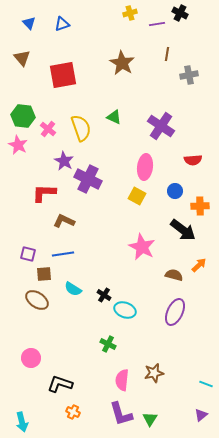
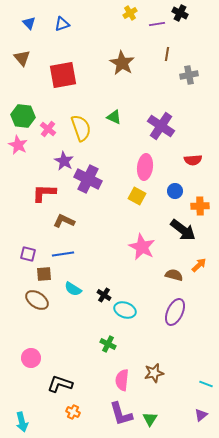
yellow cross at (130, 13): rotated 16 degrees counterclockwise
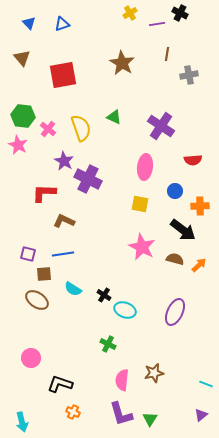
yellow square at (137, 196): moved 3 px right, 8 px down; rotated 18 degrees counterclockwise
brown semicircle at (174, 275): moved 1 px right, 16 px up
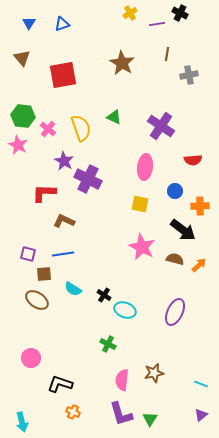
blue triangle at (29, 23): rotated 16 degrees clockwise
cyan line at (206, 384): moved 5 px left
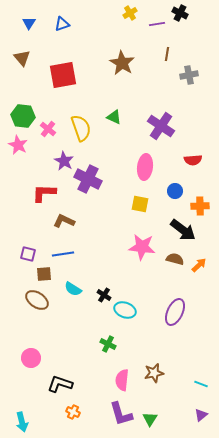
pink star at (142, 247): rotated 20 degrees counterclockwise
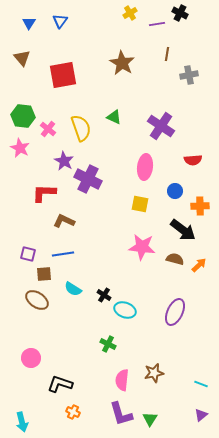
blue triangle at (62, 24): moved 2 px left, 3 px up; rotated 35 degrees counterclockwise
pink star at (18, 145): moved 2 px right, 3 px down
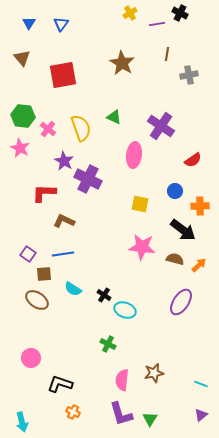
blue triangle at (60, 21): moved 1 px right, 3 px down
red semicircle at (193, 160): rotated 30 degrees counterclockwise
pink ellipse at (145, 167): moved 11 px left, 12 px up
purple square at (28, 254): rotated 21 degrees clockwise
purple ellipse at (175, 312): moved 6 px right, 10 px up; rotated 8 degrees clockwise
